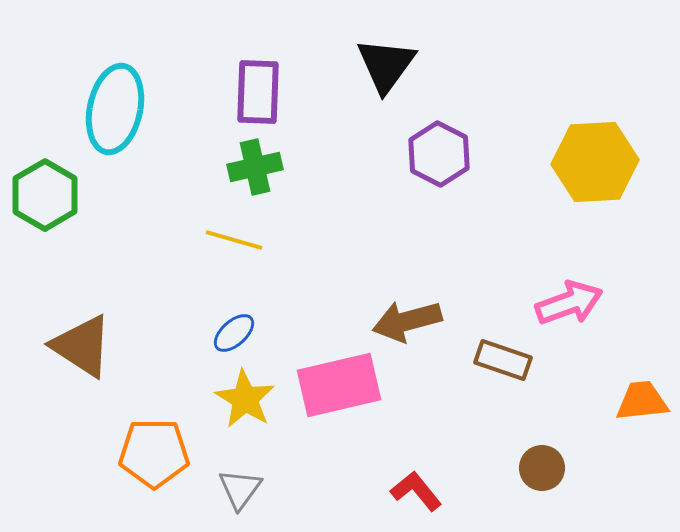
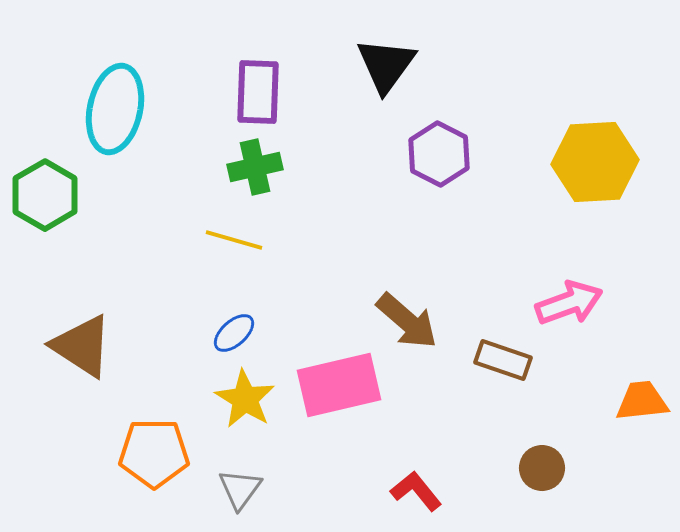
brown arrow: rotated 124 degrees counterclockwise
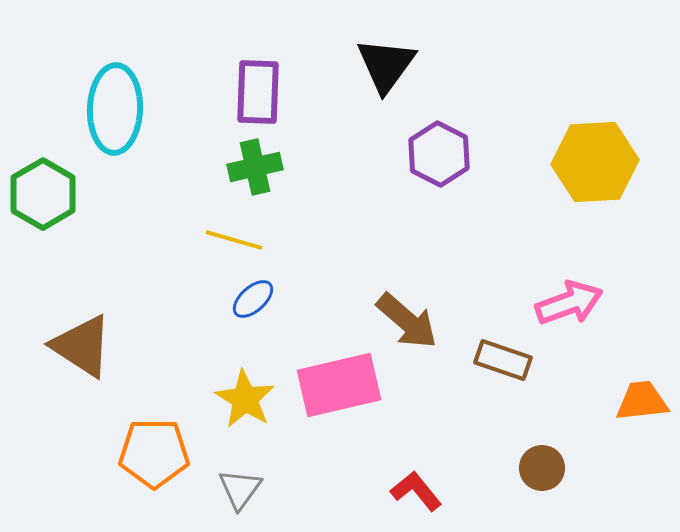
cyan ellipse: rotated 10 degrees counterclockwise
green hexagon: moved 2 px left, 1 px up
blue ellipse: moved 19 px right, 34 px up
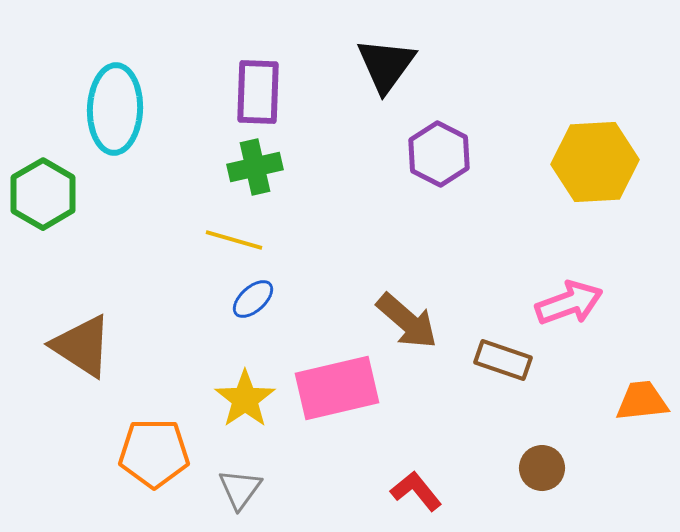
pink rectangle: moved 2 px left, 3 px down
yellow star: rotated 6 degrees clockwise
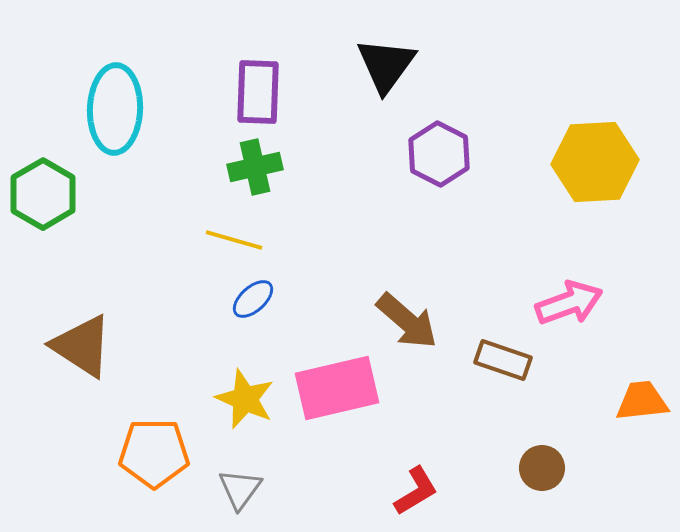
yellow star: rotated 14 degrees counterclockwise
red L-shape: rotated 98 degrees clockwise
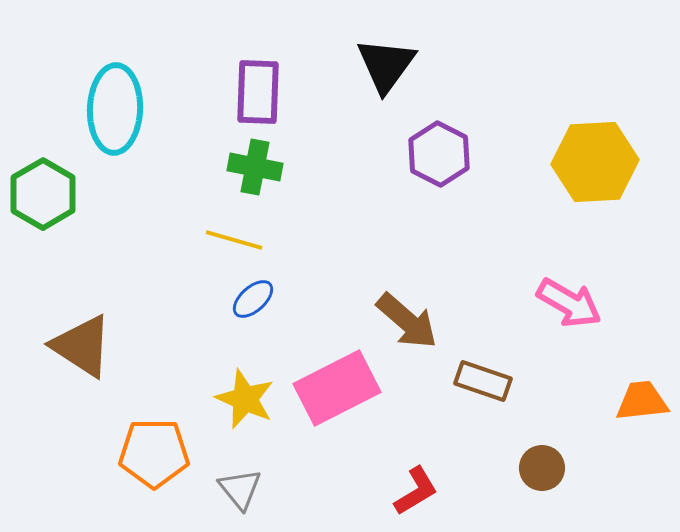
green cross: rotated 24 degrees clockwise
pink arrow: rotated 50 degrees clockwise
brown rectangle: moved 20 px left, 21 px down
pink rectangle: rotated 14 degrees counterclockwise
gray triangle: rotated 15 degrees counterclockwise
